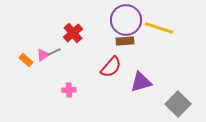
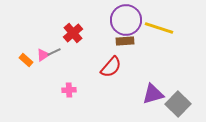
purple triangle: moved 12 px right, 12 px down
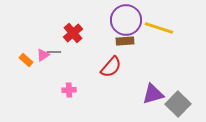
gray line: rotated 24 degrees clockwise
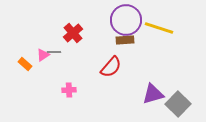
brown rectangle: moved 1 px up
orange rectangle: moved 1 px left, 4 px down
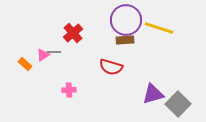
red semicircle: rotated 65 degrees clockwise
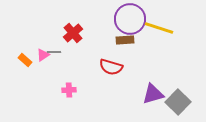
purple circle: moved 4 px right, 1 px up
orange rectangle: moved 4 px up
gray square: moved 2 px up
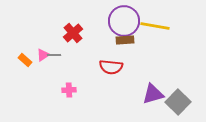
purple circle: moved 6 px left, 2 px down
yellow line: moved 4 px left, 2 px up; rotated 8 degrees counterclockwise
gray line: moved 3 px down
red semicircle: rotated 10 degrees counterclockwise
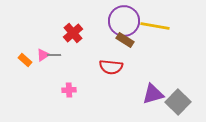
brown rectangle: rotated 36 degrees clockwise
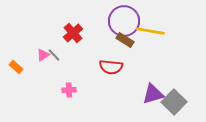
yellow line: moved 5 px left, 5 px down
gray line: rotated 48 degrees clockwise
orange rectangle: moved 9 px left, 7 px down
gray square: moved 4 px left
